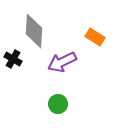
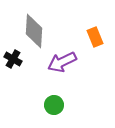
orange rectangle: rotated 36 degrees clockwise
green circle: moved 4 px left, 1 px down
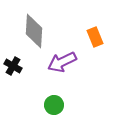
black cross: moved 7 px down
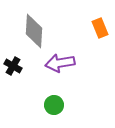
orange rectangle: moved 5 px right, 9 px up
purple arrow: moved 2 px left, 1 px down; rotated 16 degrees clockwise
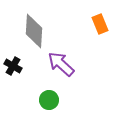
orange rectangle: moved 4 px up
purple arrow: moved 1 px right, 1 px down; rotated 52 degrees clockwise
green circle: moved 5 px left, 5 px up
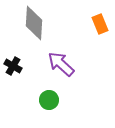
gray diamond: moved 8 px up
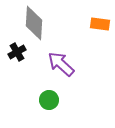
orange rectangle: rotated 60 degrees counterclockwise
black cross: moved 4 px right, 14 px up; rotated 30 degrees clockwise
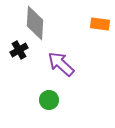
gray diamond: moved 1 px right
black cross: moved 2 px right, 2 px up
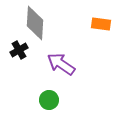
orange rectangle: moved 1 px right
purple arrow: rotated 8 degrees counterclockwise
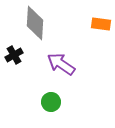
black cross: moved 5 px left, 5 px down
green circle: moved 2 px right, 2 px down
